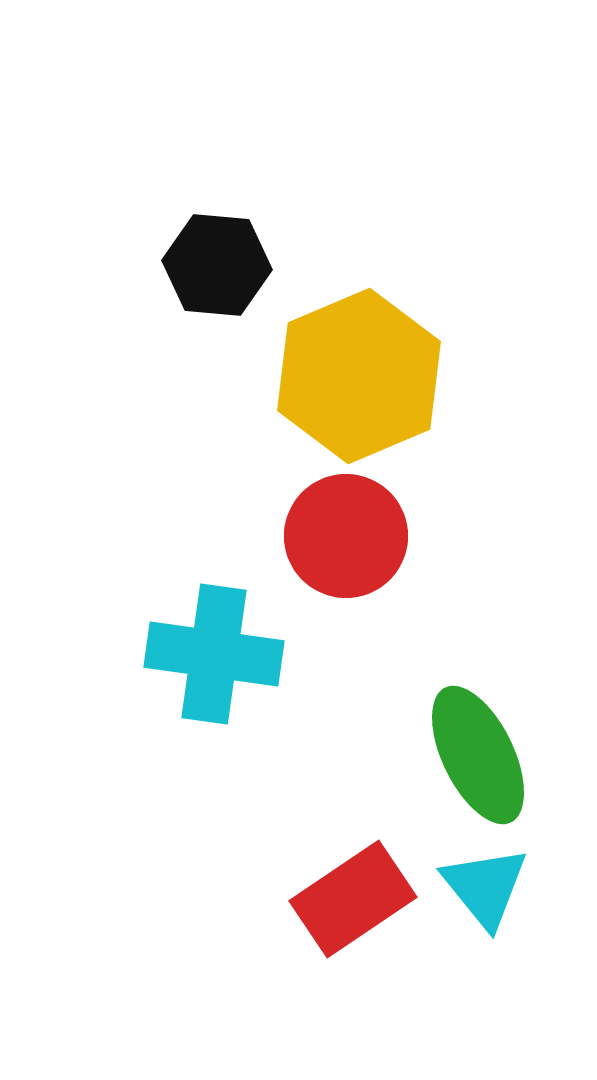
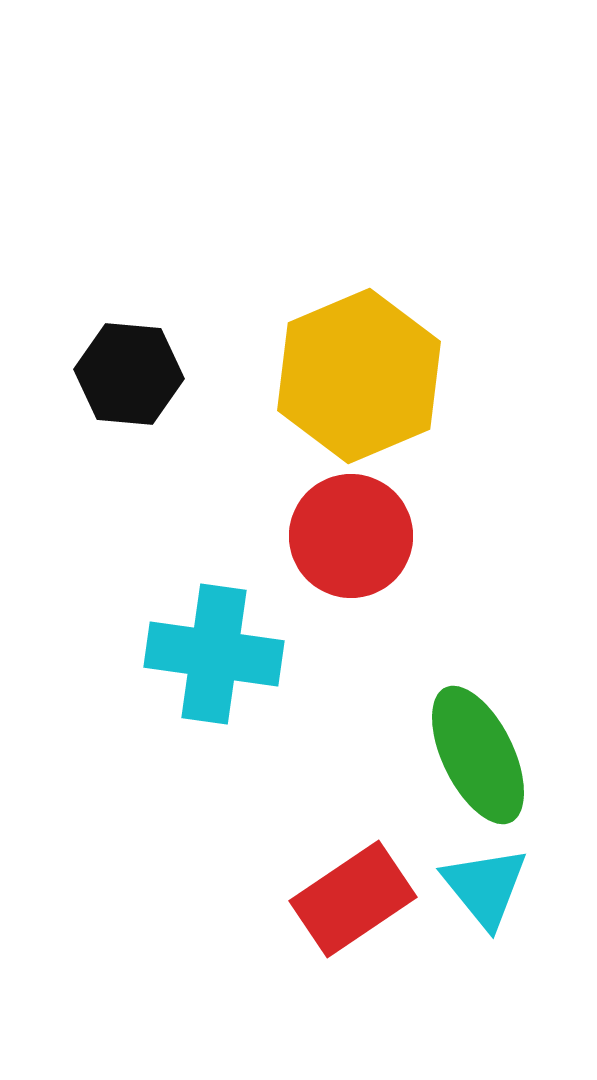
black hexagon: moved 88 px left, 109 px down
red circle: moved 5 px right
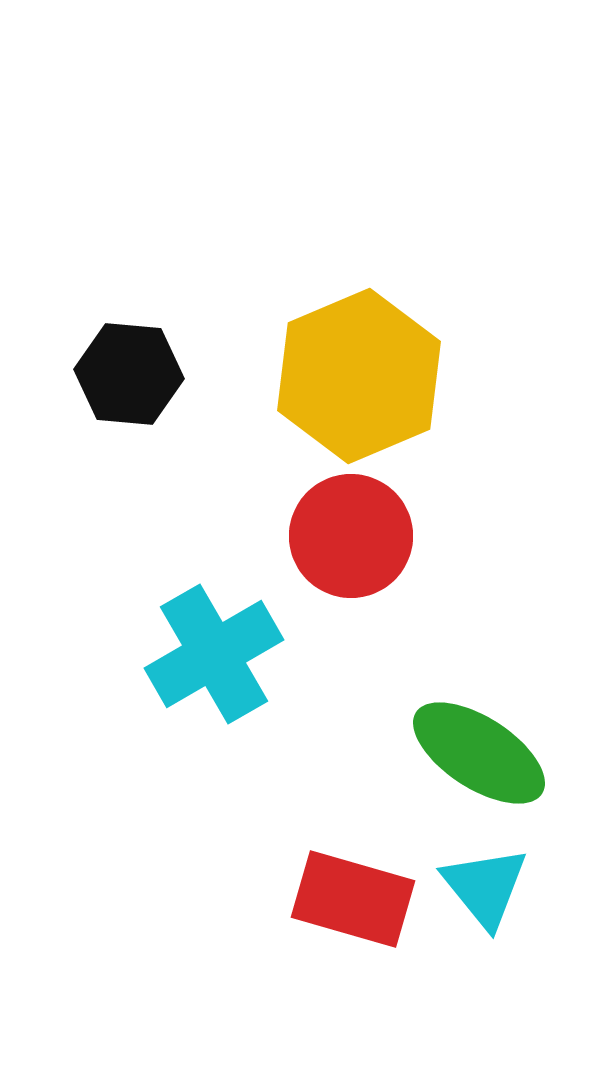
cyan cross: rotated 38 degrees counterclockwise
green ellipse: moved 1 px right, 2 px up; rotated 31 degrees counterclockwise
red rectangle: rotated 50 degrees clockwise
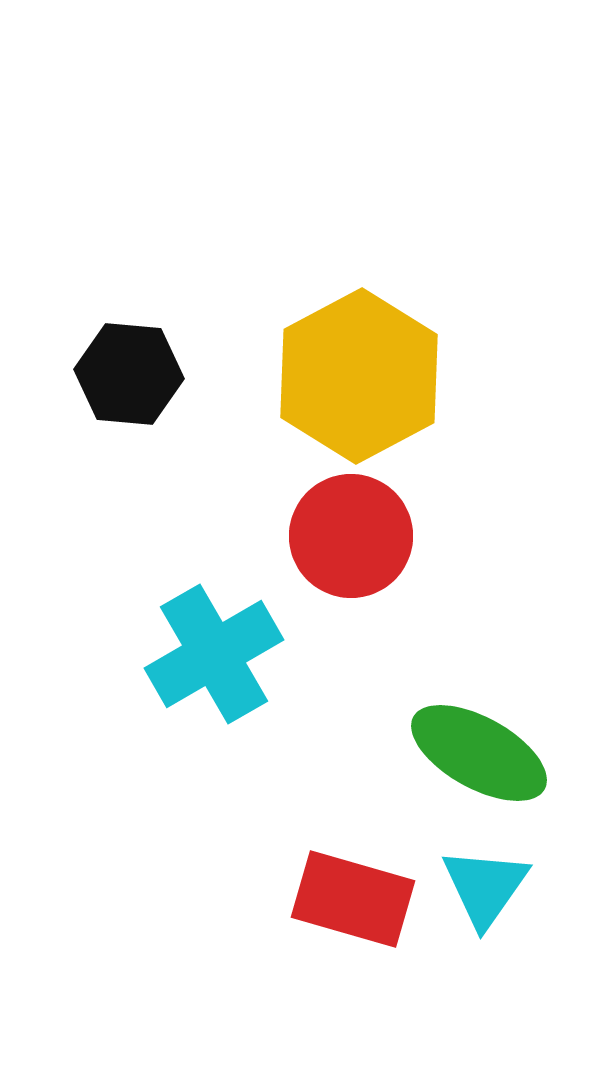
yellow hexagon: rotated 5 degrees counterclockwise
green ellipse: rotated 4 degrees counterclockwise
cyan triangle: rotated 14 degrees clockwise
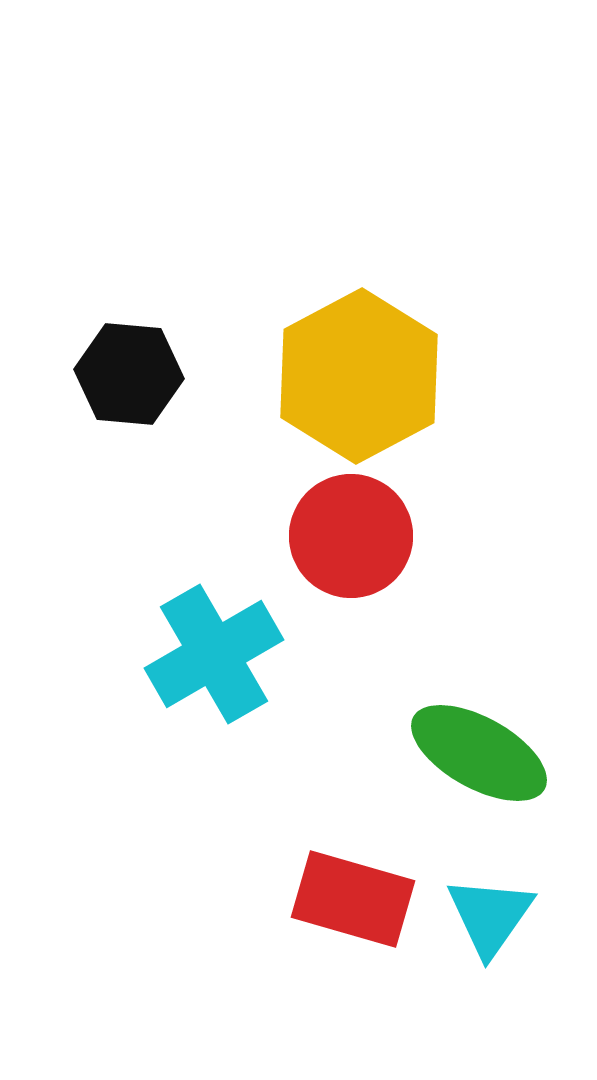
cyan triangle: moved 5 px right, 29 px down
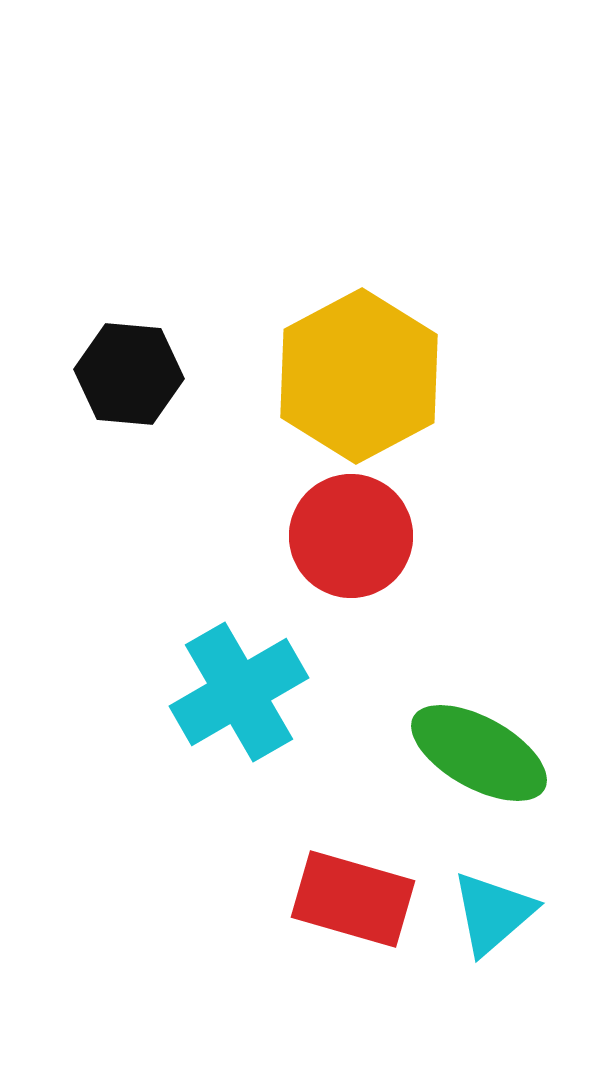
cyan cross: moved 25 px right, 38 px down
cyan triangle: moved 3 px right, 3 px up; rotated 14 degrees clockwise
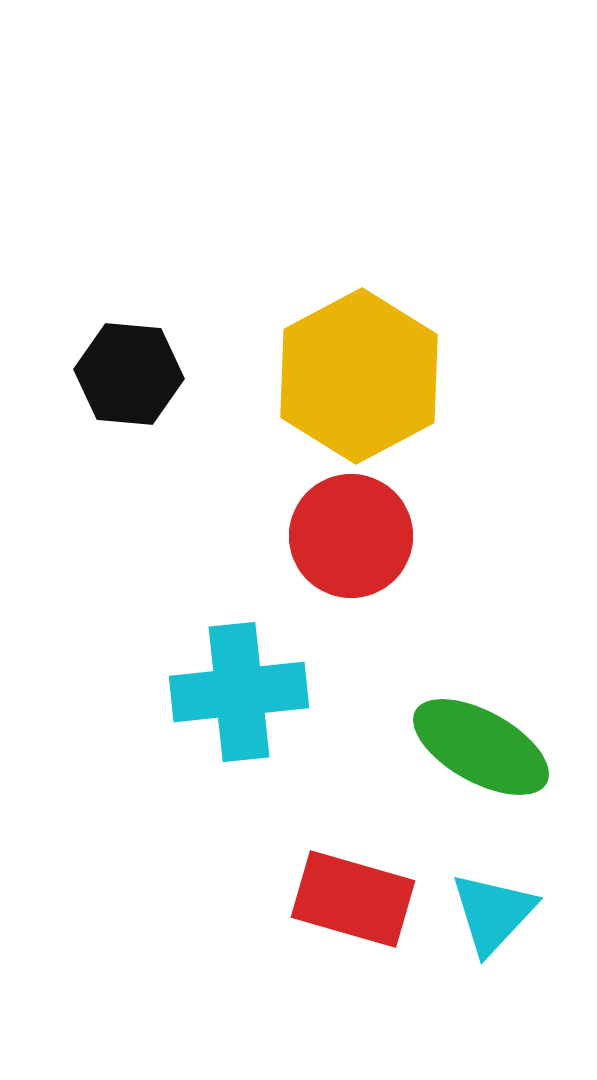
cyan cross: rotated 24 degrees clockwise
green ellipse: moved 2 px right, 6 px up
cyan triangle: rotated 6 degrees counterclockwise
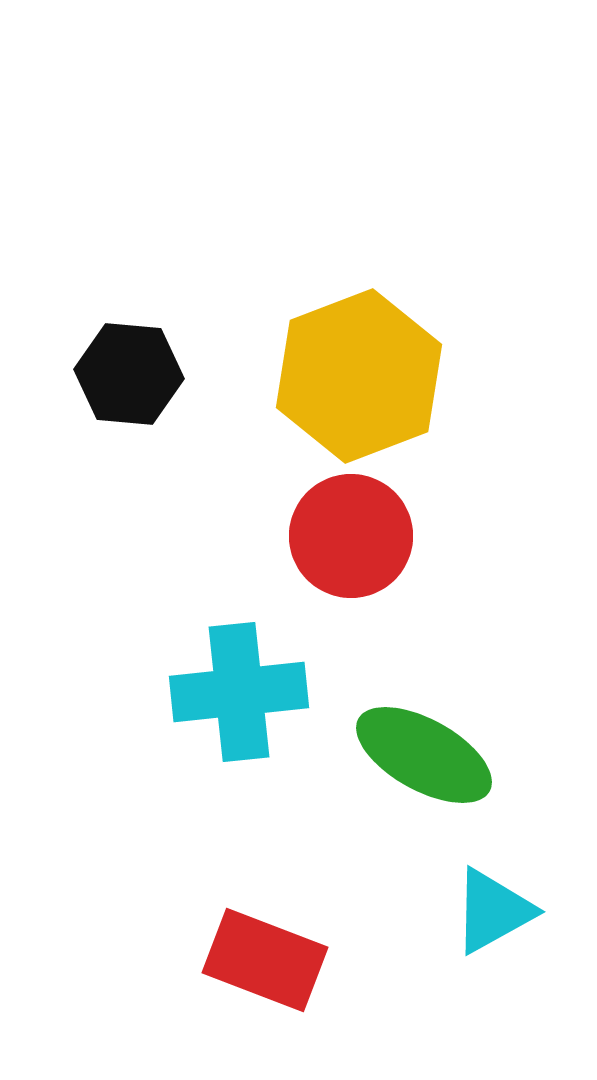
yellow hexagon: rotated 7 degrees clockwise
green ellipse: moved 57 px left, 8 px down
red rectangle: moved 88 px left, 61 px down; rotated 5 degrees clockwise
cyan triangle: moved 2 px up; rotated 18 degrees clockwise
